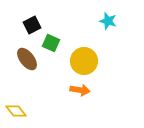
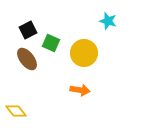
black square: moved 4 px left, 5 px down
yellow circle: moved 8 px up
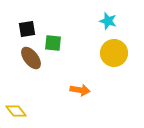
black square: moved 1 px left, 1 px up; rotated 18 degrees clockwise
green square: moved 2 px right; rotated 18 degrees counterclockwise
yellow circle: moved 30 px right
brown ellipse: moved 4 px right, 1 px up
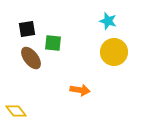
yellow circle: moved 1 px up
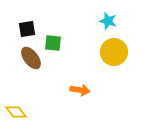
yellow diamond: moved 1 px down
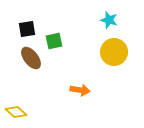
cyan star: moved 1 px right, 1 px up
green square: moved 1 px right, 2 px up; rotated 18 degrees counterclockwise
yellow diamond: rotated 10 degrees counterclockwise
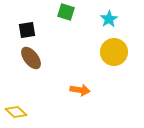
cyan star: moved 1 px up; rotated 24 degrees clockwise
black square: moved 1 px down
green square: moved 12 px right, 29 px up; rotated 30 degrees clockwise
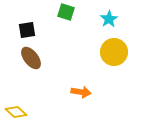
orange arrow: moved 1 px right, 2 px down
